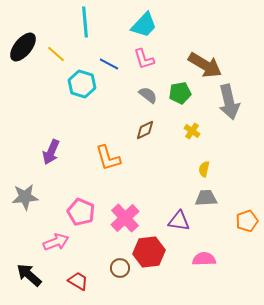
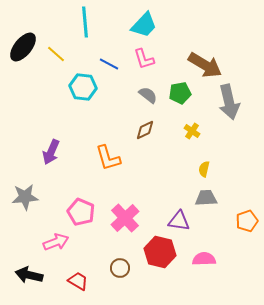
cyan hexagon: moved 1 px right, 3 px down; rotated 12 degrees counterclockwise
red hexagon: moved 11 px right; rotated 20 degrees clockwise
black arrow: rotated 28 degrees counterclockwise
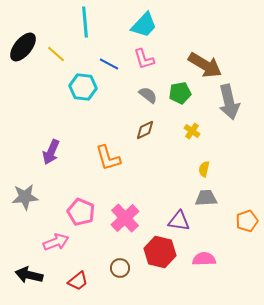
red trapezoid: rotated 110 degrees clockwise
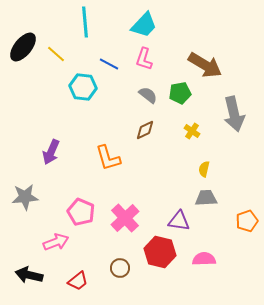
pink L-shape: rotated 35 degrees clockwise
gray arrow: moved 5 px right, 12 px down
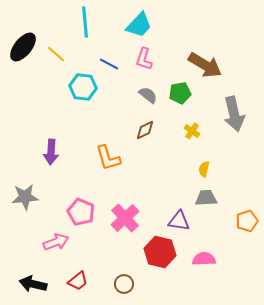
cyan trapezoid: moved 5 px left
purple arrow: rotated 20 degrees counterclockwise
brown circle: moved 4 px right, 16 px down
black arrow: moved 4 px right, 9 px down
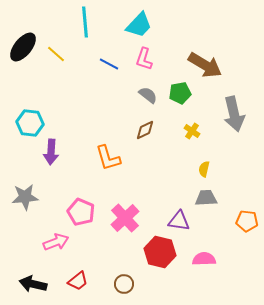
cyan hexagon: moved 53 px left, 36 px down
orange pentagon: rotated 25 degrees clockwise
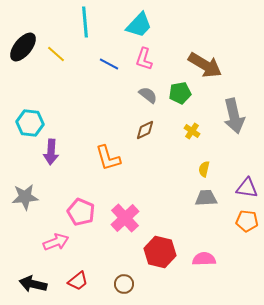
gray arrow: moved 2 px down
purple triangle: moved 68 px right, 33 px up
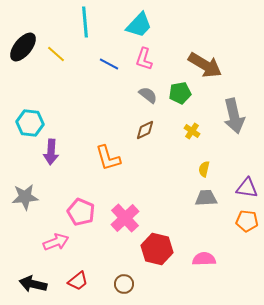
red hexagon: moved 3 px left, 3 px up
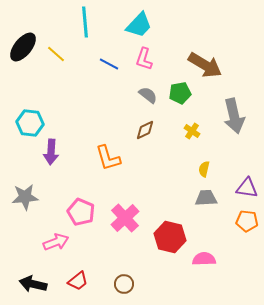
red hexagon: moved 13 px right, 12 px up
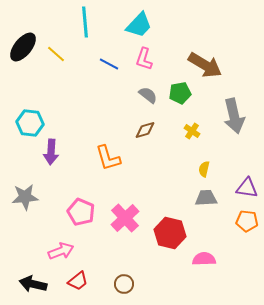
brown diamond: rotated 10 degrees clockwise
red hexagon: moved 4 px up
pink arrow: moved 5 px right, 9 px down
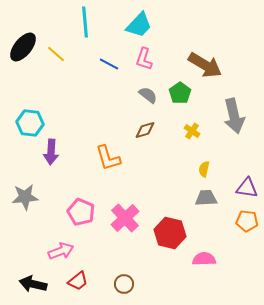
green pentagon: rotated 25 degrees counterclockwise
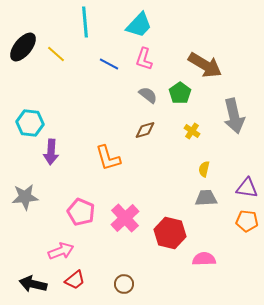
red trapezoid: moved 3 px left, 1 px up
